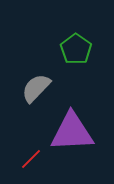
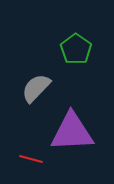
red line: rotated 60 degrees clockwise
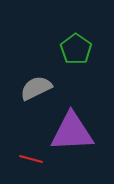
gray semicircle: rotated 20 degrees clockwise
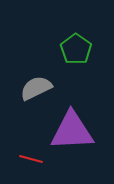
purple triangle: moved 1 px up
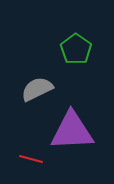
gray semicircle: moved 1 px right, 1 px down
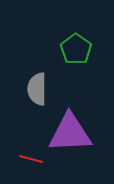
gray semicircle: rotated 64 degrees counterclockwise
purple triangle: moved 2 px left, 2 px down
